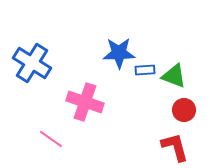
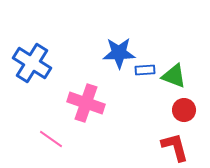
pink cross: moved 1 px right, 1 px down
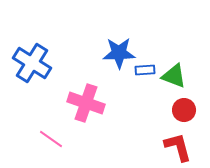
red L-shape: moved 3 px right
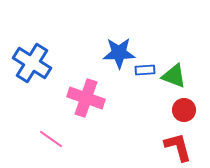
pink cross: moved 5 px up
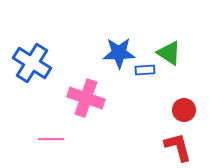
green triangle: moved 5 px left, 23 px up; rotated 12 degrees clockwise
pink line: rotated 35 degrees counterclockwise
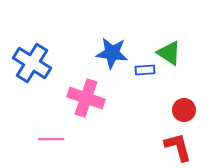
blue star: moved 7 px left; rotated 8 degrees clockwise
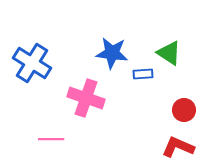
blue rectangle: moved 2 px left, 4 px down
red L-shape: rotated 52 degrees counterclockwise
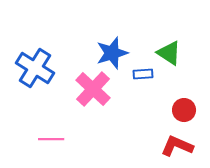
blue star: rotated 24 degrees counterclockwise
blue cross: moved 3 px right, 5 px down
pink cross: moved 7 px right, 9 px up; rotated 24 degrees clockwise
red L-shape: moved 1 px left, 1 px up
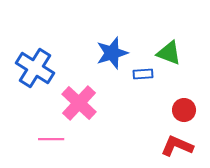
green triangle: rotated 12 degrees counterclockwise
pink cross: moved 14 px left, 14 px down
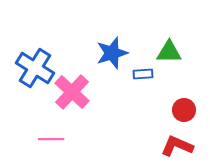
green triangle: moved 1 px up; rotated 20 degrees counterclockwise
pink cross: moved 7 px left, 11 px up
